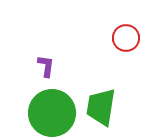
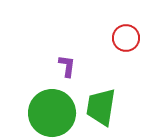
purple L-shape: moved 21 px right
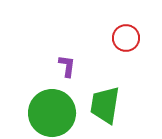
green trapezoid: moved 4 px right, 2 px up
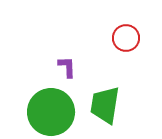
purple L-shape: moved 1 px down; rotated 10 degrees counterclockwise
green circle: moved 1 px left, 1 px up
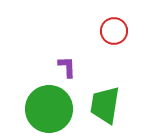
red circle: moved 12 px left, 7 px up
green circle: moved 2 px left, 3 px up
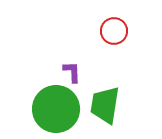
purple L-shape: moved 5 px right, 5 px down
green circle: moved 7 px right
